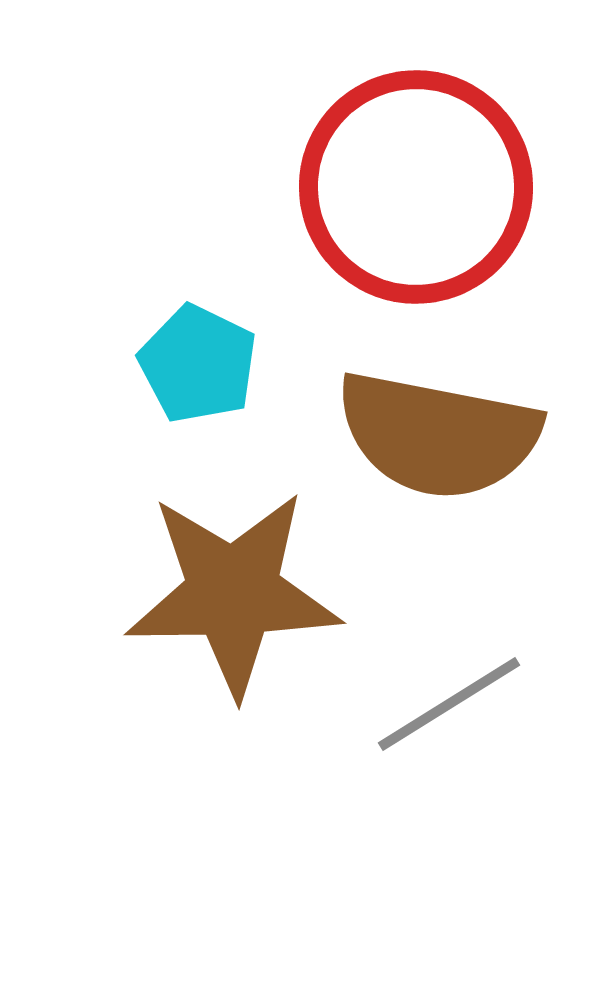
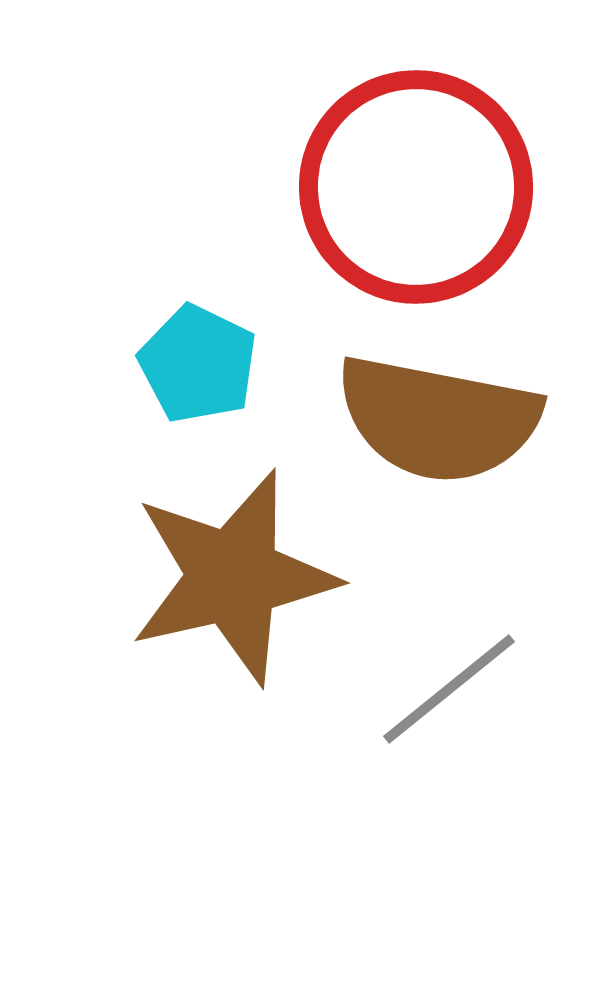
brown semicircle: moved 16 px up
brown star: moved 16 px up; rotated 12 degrees counterclockwise
gray line: moved 15 px up; rotated 7 degrees counterclockwise
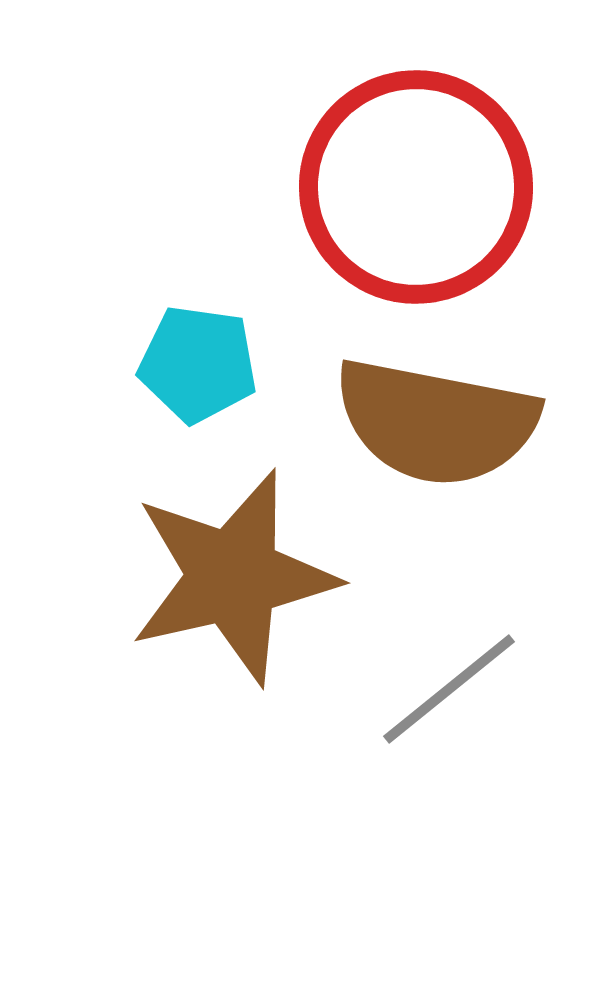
cyan pentagon: rotated 18 degrees counterclockwise
brown semicircle: moved 2 px left, 3 px down
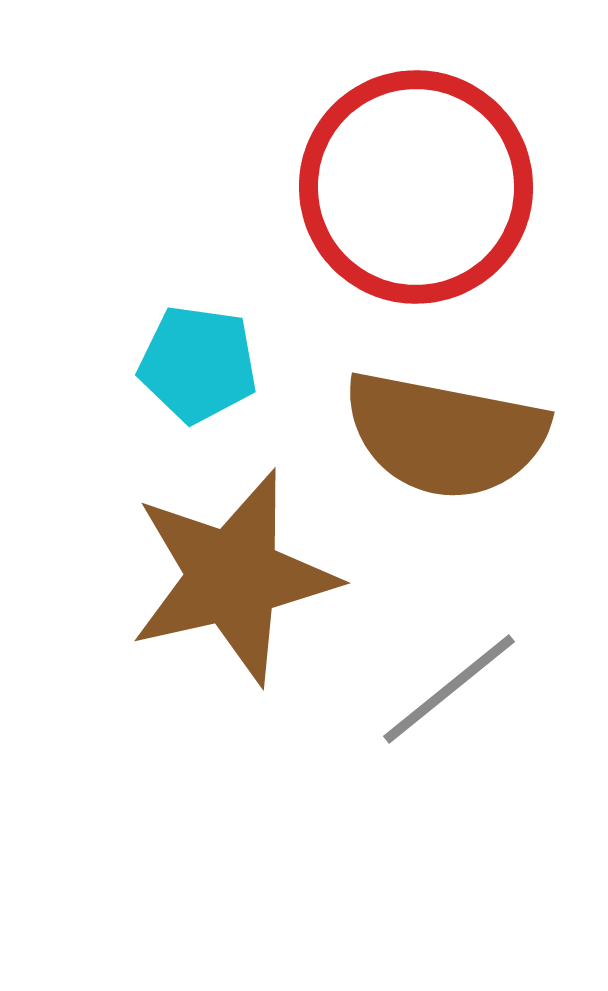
brown semicircle: moved 9 px right, 13 px down
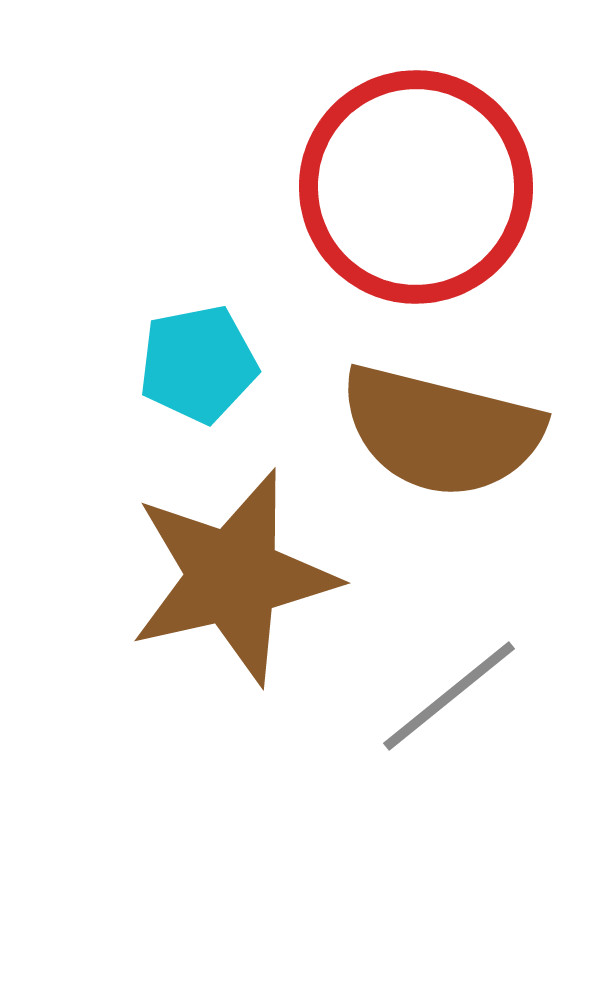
cyan pentagon: rotated 19 degrees counterclockwise
brown semicircle: moved 4 px left, 4 px up; rotated 3 degrees clockwise
gray line: moved 7 px down
